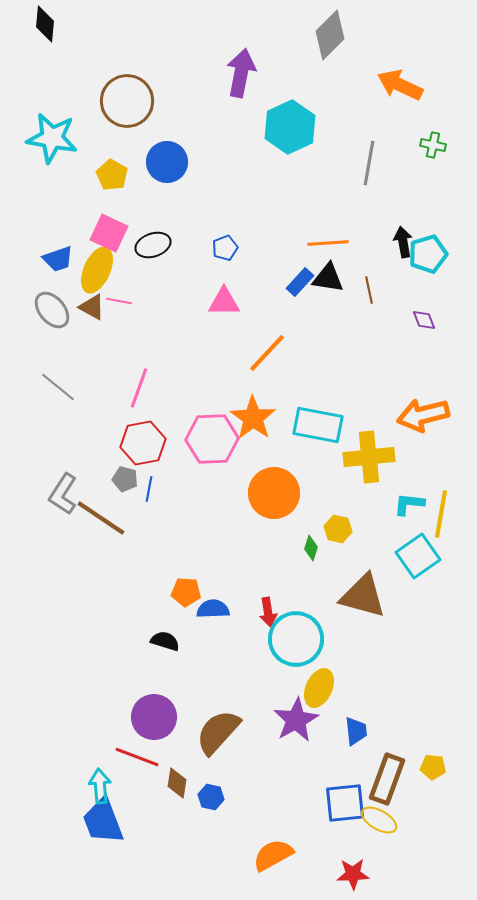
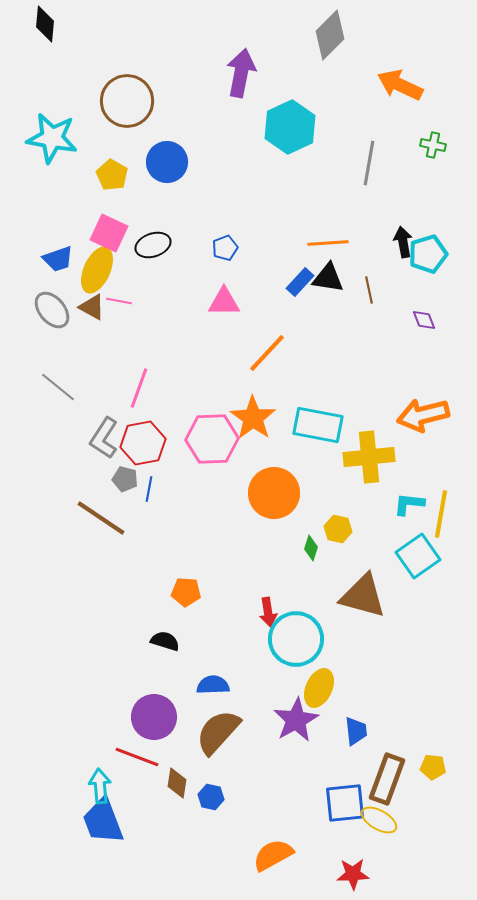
gray L-shape at (63, 494): moved 41 px right, 56 px up
blue semicircle at (213, 609): moved 76 px down
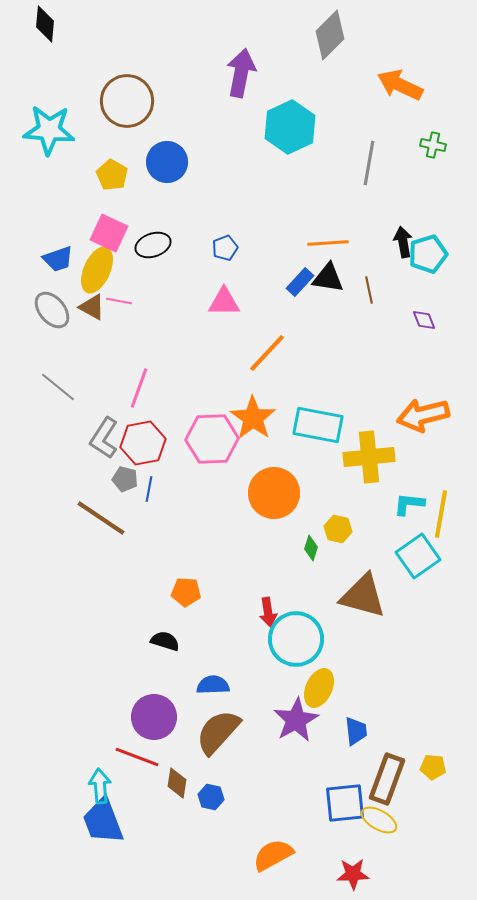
cyan star at (52, 138): moved 3 px left, 8 px up; rotated 6 degrees counterclockwise
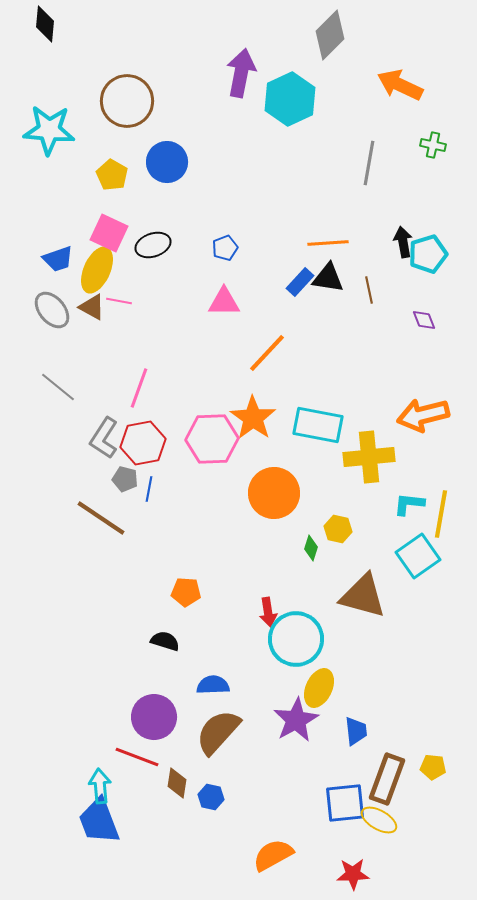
cyan hexagon at (290, 127): moved 28 px up
blue trapezoid at (103, 821): moved 4 px left
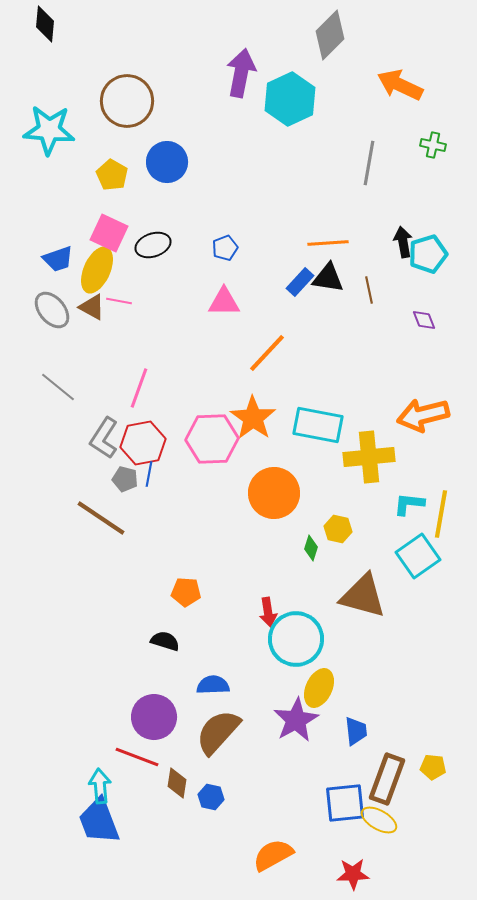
blue line at (149, 489): moved 15 px up
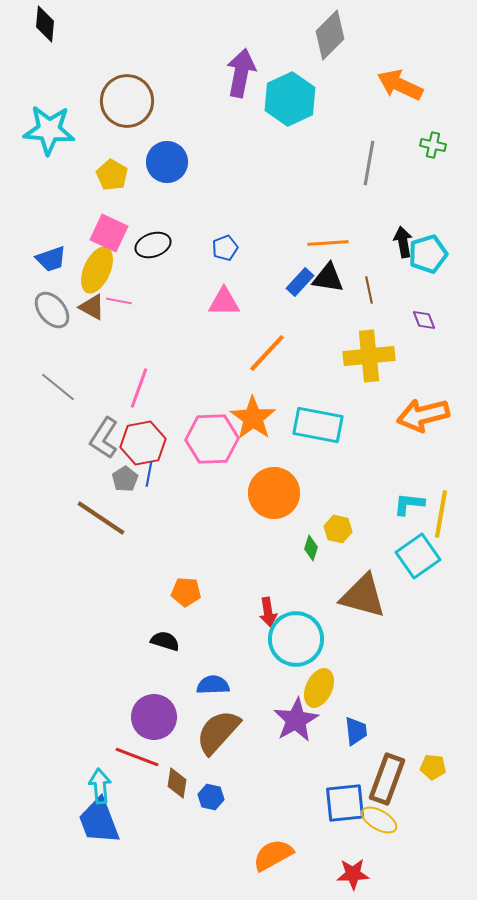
blue trapezoid at (58, 259): moved 7 px left
yellow cross at (369, 457): moved 101 px up
gray pentagon at (125, 479): rotated 25 degrees clockwise
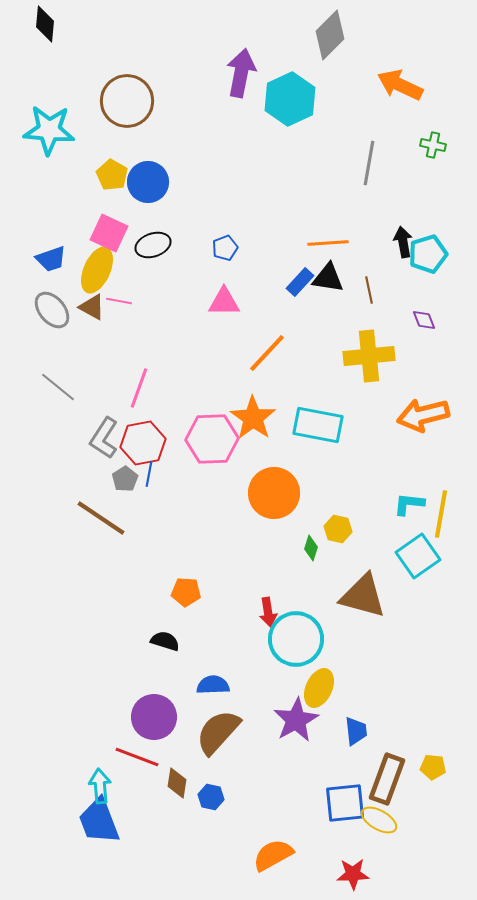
blue circle at (167, 162): moved 19 px left, 20 px down
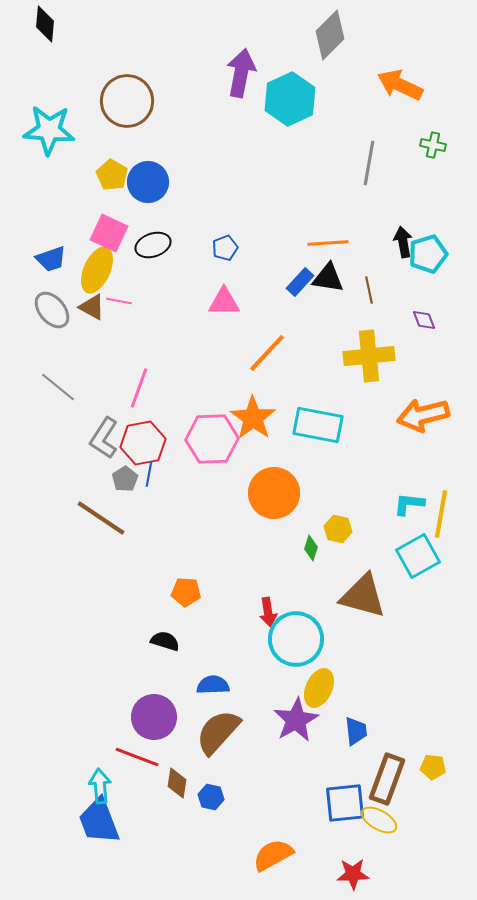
cyan square at (418, 556): rotated 6 degrees clockwise
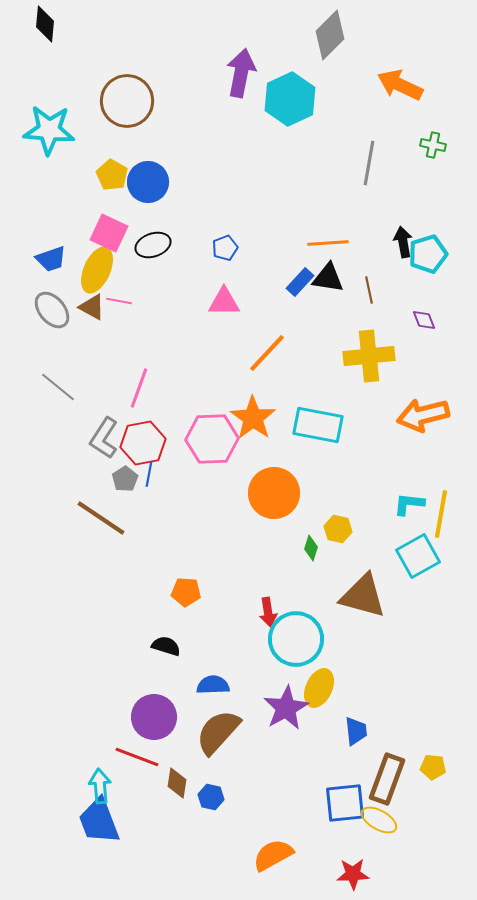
black semicircle at (165, 641): moved 1 px right, 5 px down
purple star at (296, 720): moved 10 px left, 12 px up
